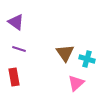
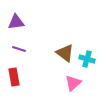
purple triangle: rotated 42 degrees counterclockwise
brown triangle: rotated 18 degrees counterclockwise
pink triangle: moved 3 px left
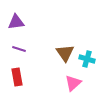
brown triangle: rotated 18 degrees clockwise
red rectangle: moved 3 px right
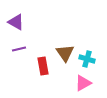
purple triangle: rotated 36 degrees clockwise
purple line: rotated 32 degrees counterclockwise
red rectangle: moved 26 px right, 11 px up
pink triangle: moved 10 px right; rotated 12 degrees clockwise
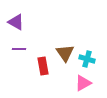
purple line: rotated 16 degrees clockwise
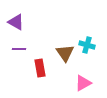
cyan cross: moved 14 px up
red rectangle: moved 3 px left, 2 px down
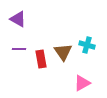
purple triangle: moved 2 px right, 3 px up
brown triangle: moved 2 px left, 1 px up
red rectangle: moved 1 px right, 9 px up
pink triangle: moved 1 px left
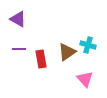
cyan cross: moved 1 px right
brown triangle: moved 4 px right; rotated 30 degrees clockwise
pink triangle: moved 3 px right, 4 px up; rotated 42 degrees counterclockwise
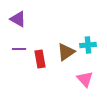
cyan cross: rotated 21 degrees counterclockwise
brown triangle: moved 1 px left
red rectangle: moved 1 px left
